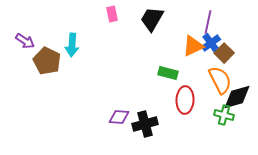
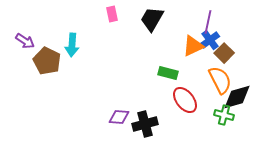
blue cross: moved 1 px left, 3 px up
red ellipse: rotated 40 degrees counterclockwise
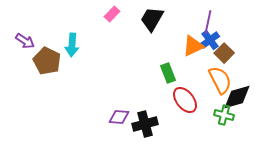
pink rectangle: rotated 56 degrees clockwise
green rectangle: rotated 54 degrees clockwise
